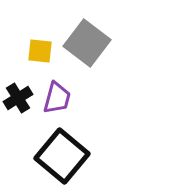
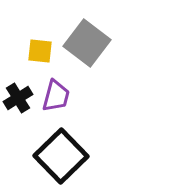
purple trapezoid: moved 1 px left, 2 px up
black square: moved 1 px left; rotated 6 degrees clockwise
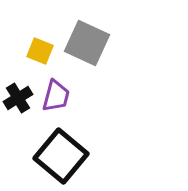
gray square: rotated 12 degrees counterclockwise
yellow square: rotated 16 degrees clockwise
black square: rotated 6 degrees counterclockwise
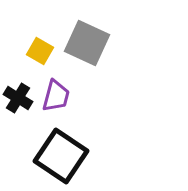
yellow square: rotated 8 degrees clockwise
black cross: rotated 28 degrees counterclockwise
black square: rotated 6 degrees counterclockwise
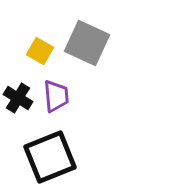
purple trapezoid: rotated 20 degrees counterclockwise
black square: moved 11 px left, 1 px down; rotated 34 degrees clockwise
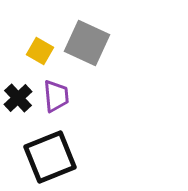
black cross: rotated 16 degrees clockwise
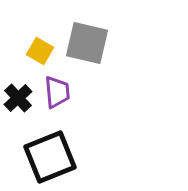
gray square: rotated 12 degrees counterclockwise
purple trapezoid: moved 1 px right, 4 px up
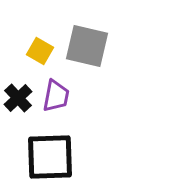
gray square: moved 3 px down
purple trapezoid: moved 1 px left, 4 px down; rotated 16 degrees clockwise
black square: rotated 20 degrees clockwise
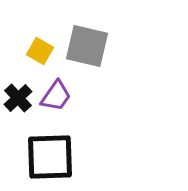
purple trapezoid: rotated 24 degrees clockwise
